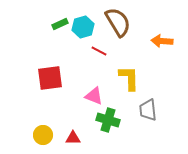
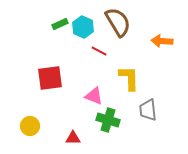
cyan hexagon: rotated 20 degrees counterclockwise
yellow circle: moved 13 px left, 9 px up
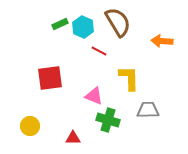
gray trapezoid: rotated 95 degrees clockwise
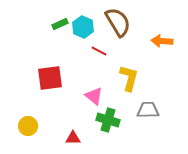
yellow L-shape: rotated 16 degrees clockwise
pink triangle: rotated 18 degrees clockwise
yellow circle: moved 2 px left
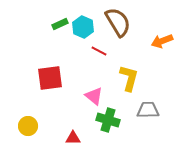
orange arrow: rotated 25 degrees counterclockwise
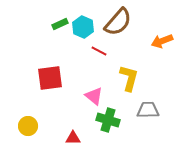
brown semicircle: rotated 72 degrees clockwise
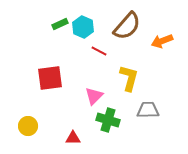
brown semicircle: moved 9 px right, 4 px down
pink triangle: rotated 36 degrees clockwise
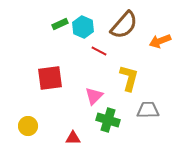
brown semicircle: moved 3 px left, 1 px up
orange arrow: moved 2 px left
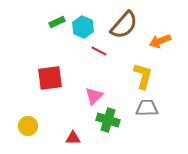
green rectangle: moved 3 px left, 2 px up
yellow L-shape: moved 14 px right, 2 px up
gray trapezoid: moved 1 px left, 2 px up
